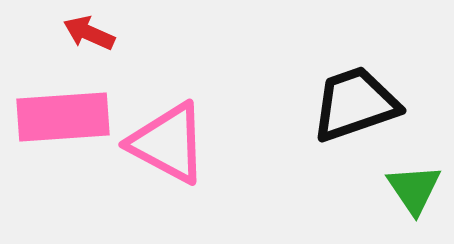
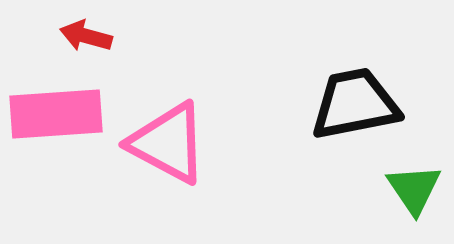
red arrow: moved 3 px left, 3 px down; rotated 9 degrees counterclockwise
black trapezoid: rotated 8 degrees clockwise
pink rectangle: moved 7 px left, 3 px up
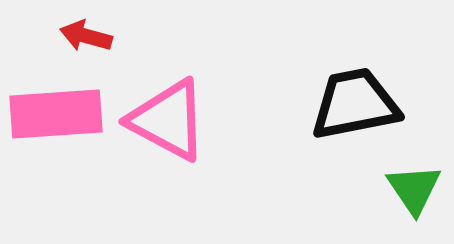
pink triangle: moved 23 px up
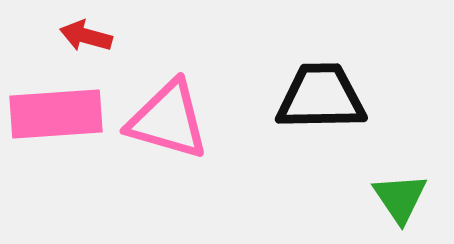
black trapezoid: moved 34 px left, 7 px up; rotated 10 degrees clockwise
pink triangle: rotated 12 degrees counterclockwise
green triangle: moved 14 px left, 9 px down
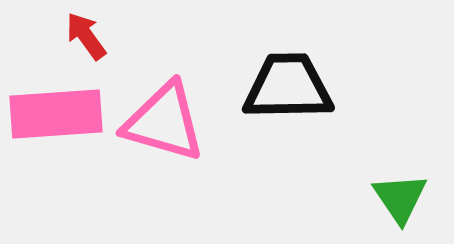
red arrow: rotated 39 degrees clockwise
black trapezoid: moved 33 px left, 10 px up
pink triangle: moved 4 px left, 2 px down
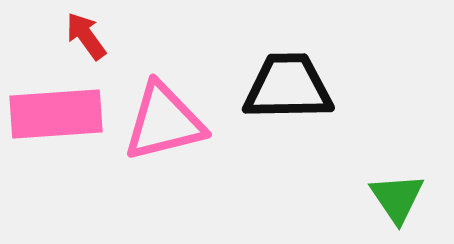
pink triangle: rotated 30 degrees counterclockwise
green triangle: moved 3 px left
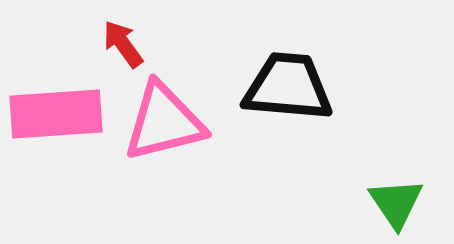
red arrow: moved 37 px right, 8 px down
black trapezoid: rotated 6 degrees clockwise
green triangle: moved 1 px left, 5 px down
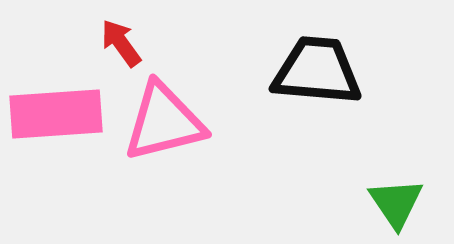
red arrow: moved 2 px left, 1 px up
black trapezoid: moved 29 px right, 16 px up
